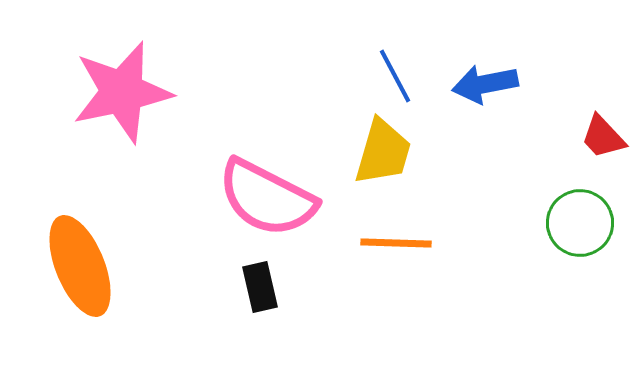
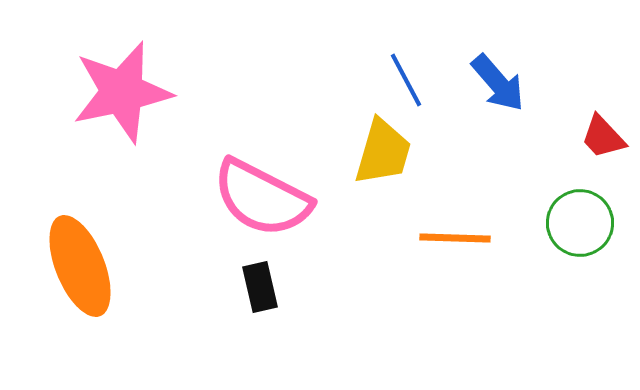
blue line: moved 11 px right, 4 px down
blue arrow: moved 13 px right, 1 px up; rotated 120 degrees counterclockwise
pink semicircle: moved 5 px left
orange line: moved 59 px right, 5 px up
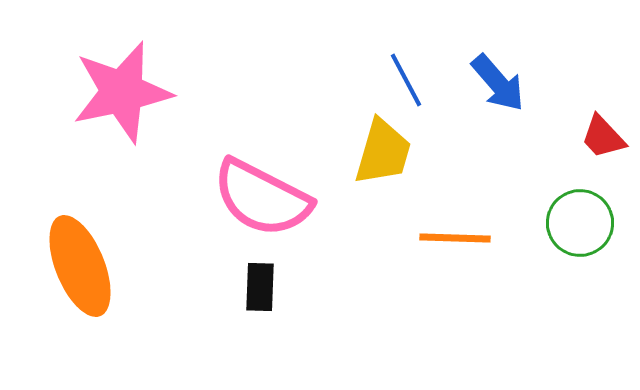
black rectangle: rotated 15 degrees clockwise
